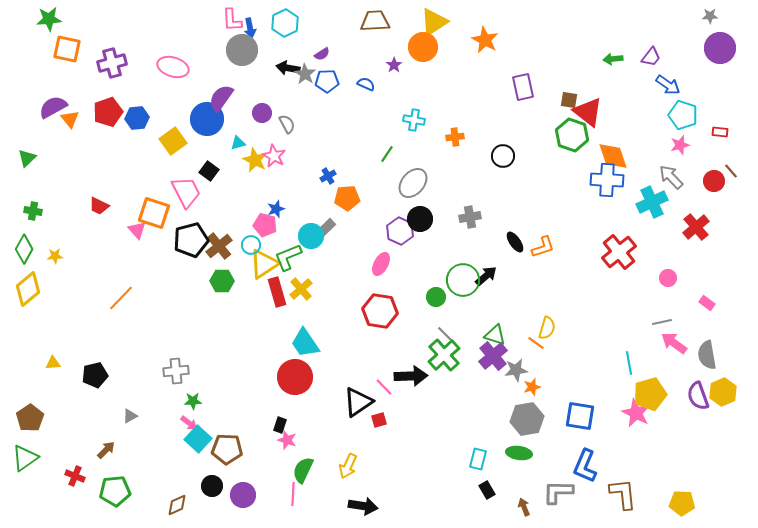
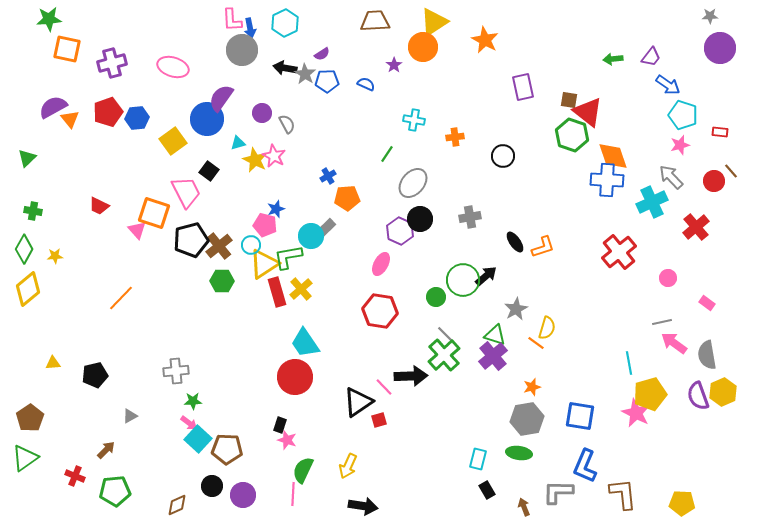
black arrow at (288, 68): moved 3 px left
green L-shape at (288, 257): rotated 12 degrees clockwise
gray star at (516, 370): moved 61 px up; rotated 20 degrees counterclockwise
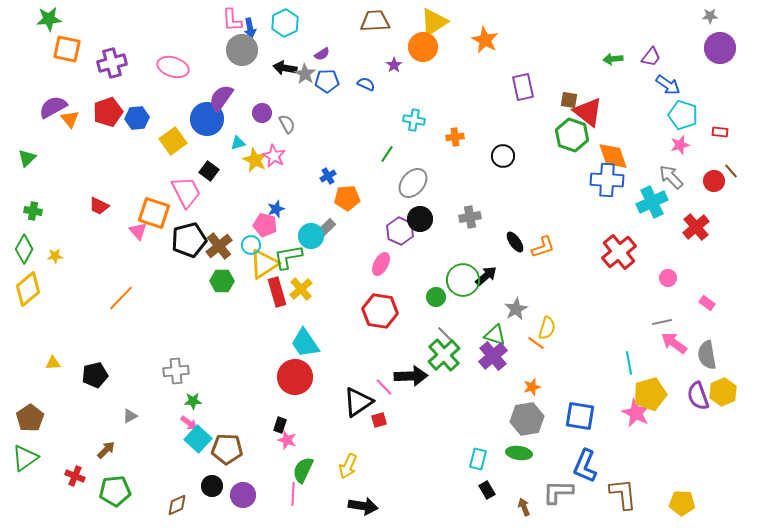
pink triangle at (137, 230): moved 1 px right, 1 px down
black pentagon at (191, 240): moved 2 px left
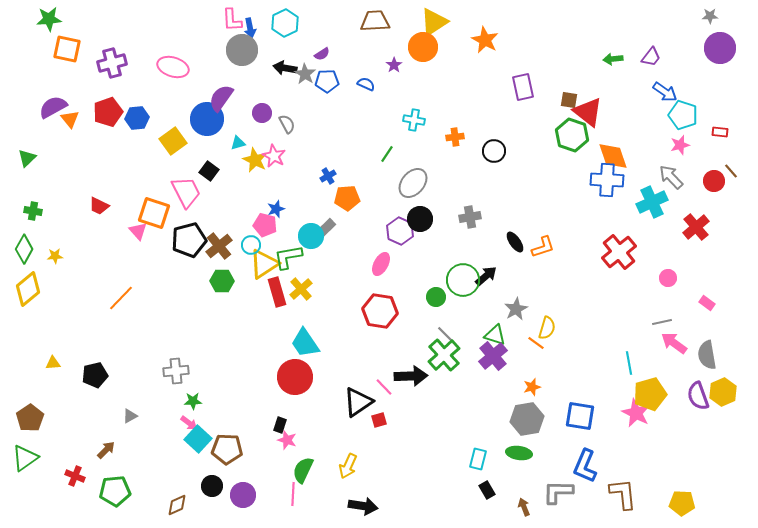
blue arrow at (668, 85): moved 3 px left, 7 px down
black circle at (503, 156): moved 9 px left, 5 px up
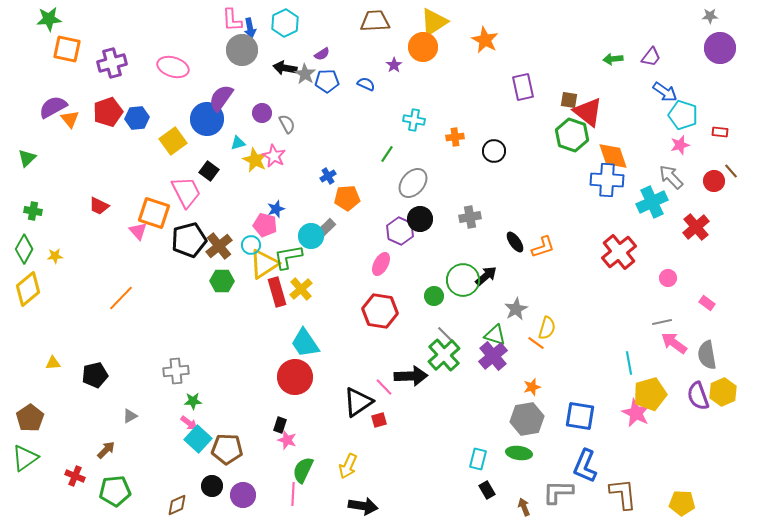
green circle at (436, 297): moved 2 px left, 1 px up
